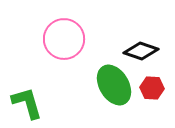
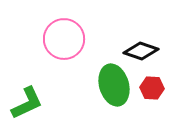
green ellipse: rotated 15 degrees clockwise
green L-shape: rotated 81 degrees clockwise
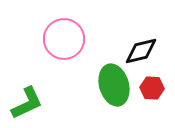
black diamond: rotated 32 degrees counterclockwise
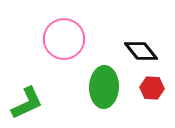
black diamond: rotated 64 degrees clockwise
green ellipse: moved 10 px left, 2 px down; rotated 18 degrees clockwise
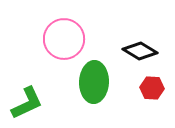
black diamond: moved 1 px left; rotated 20 degrees counterclockwise
green ellipse: moved 10 px left, 5 px up
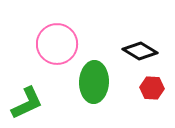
pink circle: moved 7 px left, 5 px down
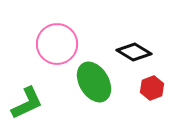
black diamond: moved 6 px left, 1 px down
green ellipse: rotated 33 degrees counterclockwise
red hexagon: rotated 25 degrees counterclockwise
